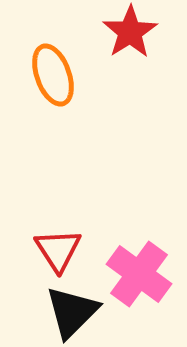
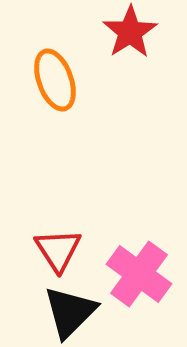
orange ellipse: moved 2 px right, 5 px down
black triangle: moved 2 px left
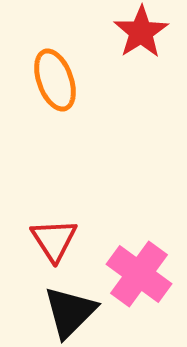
red star: moved 11 px right
red triangle: moved 4 px left, 10 px up
